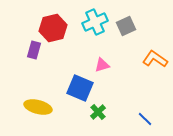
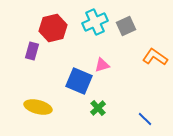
purple rectangle: moved 2 px left, 1 px down
orange L-shape: moved 2 px up
blue square: moved 1 px left, 7 px up
green cross: moved 4 px up
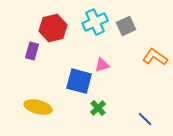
blue square: rotated 8 degrees counterclockwise
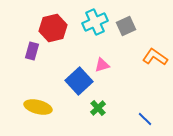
blue square: rotated 32 degrees clockwise
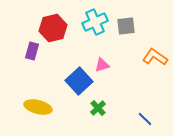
gray square: rotated 18 degrees clockwise
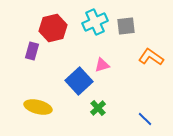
orange L-shape: moved 4 px left
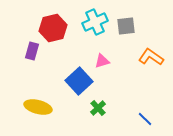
pink triangle: moved 4 px up
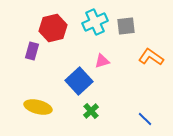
green cross: moved 7 px left, 3 px down
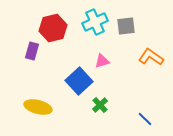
green cross: moved 9 px right, 6 px up
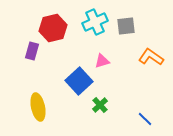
yellow ellipse: rotated 64 degrees clockwise
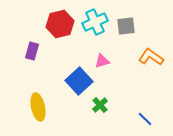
red hexagon: moved 7 px right, 4 px up
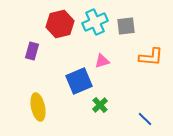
orange L-shape: rotated 150 degrees clockwise
blue square: rotated 20 degrees clockwise
